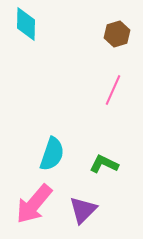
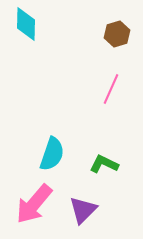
pink line: moved 2 px left, 1 px up
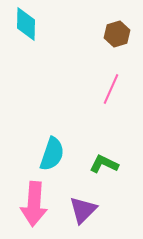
pink arrow: rotated 36 degrees counterclockwise
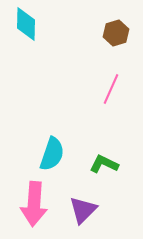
brown hexagon: moved 1 px left, 1 px up
